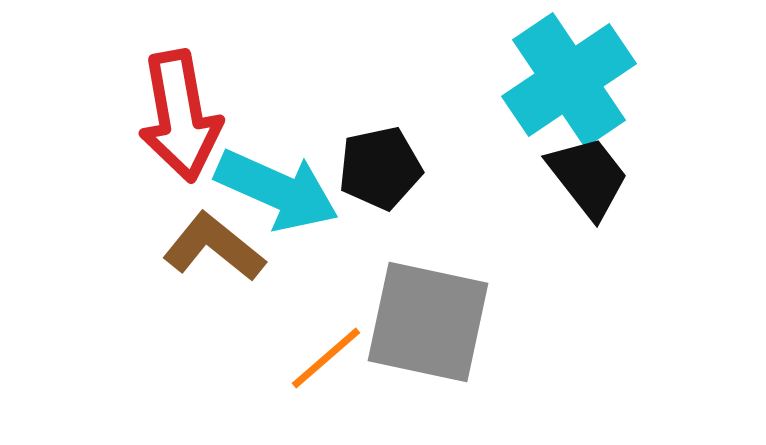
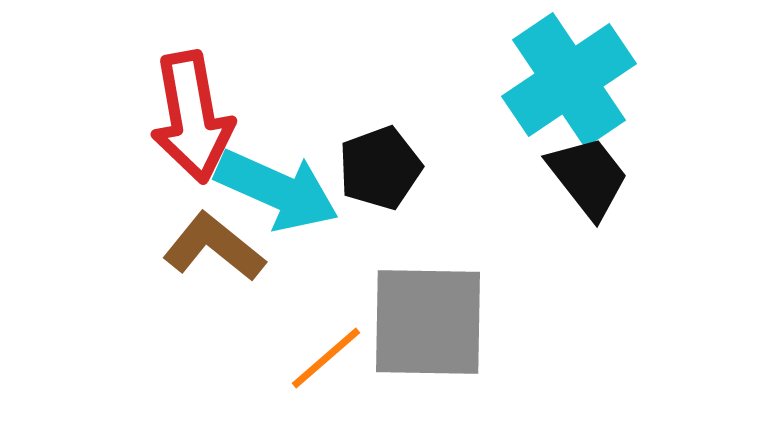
red arrow: moved 12 px right, 1 px down
black pentagon: rotated 8 degrees counterclockwise
gray square: rotated 11 degrees counterclockwise
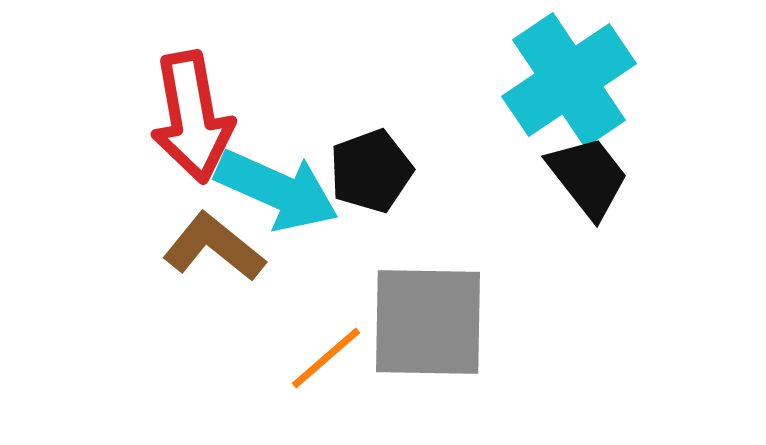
black pentagon: moved 9 px left, 3 px down
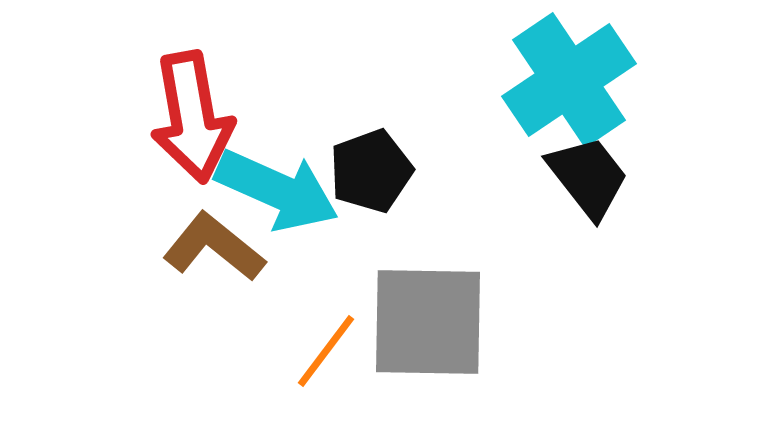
orange line: moved 7 px up; rotated 12 degrees counterclockwise
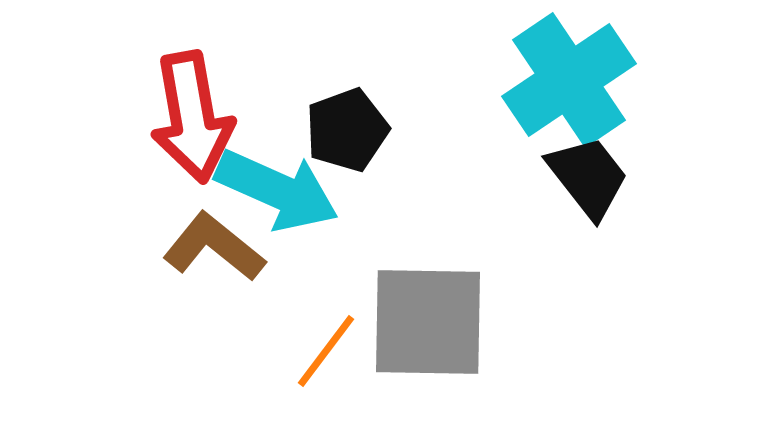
black pentagon: moved 24 px left, 41 px up
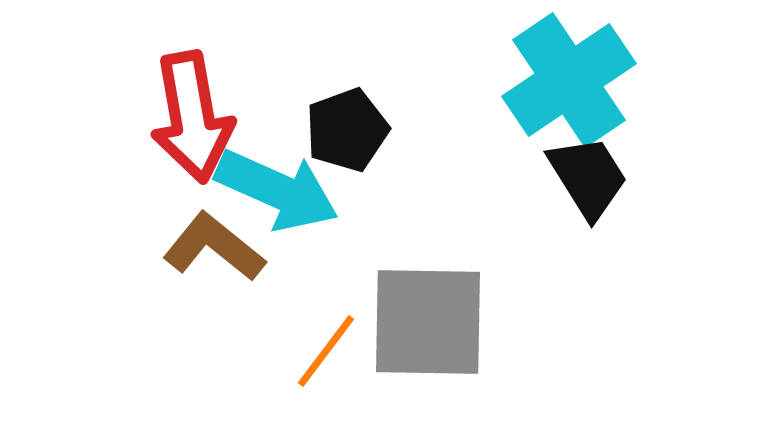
black trapezoid: rotated 6 degrees clockwise
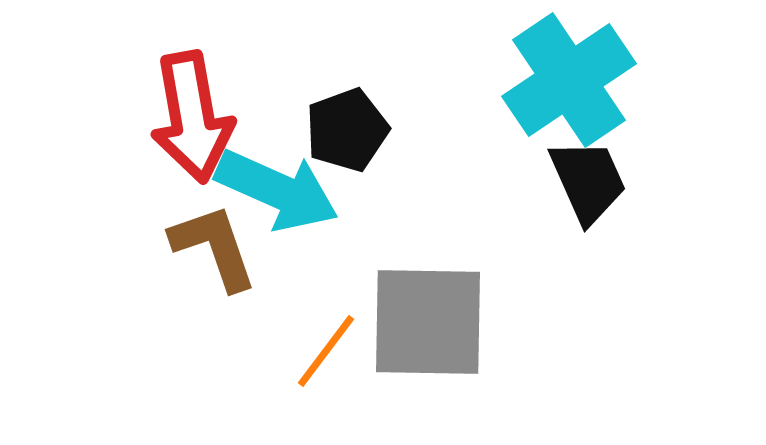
black trapezoid: moved 4 px down; rotated 8 degrees clockwise
brown L-shape: rotated 32 degrees clockwise
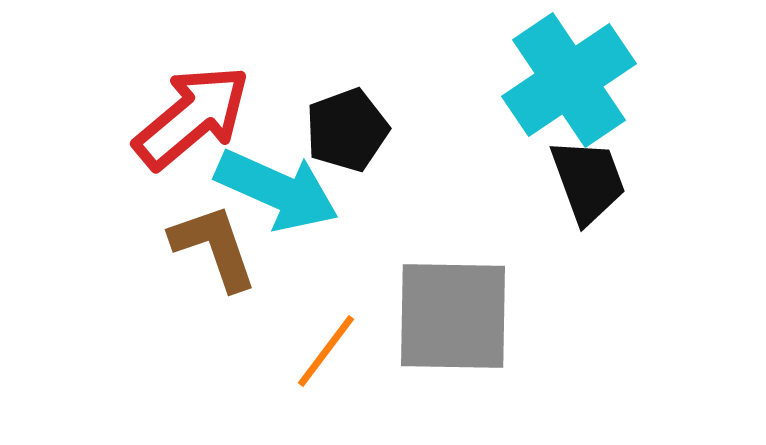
red arrow: rotated 120 degrees counterclockwise
black trapezoid: rotated 4 degrees clockwise
gray square: moved 25 px right, 6 px up
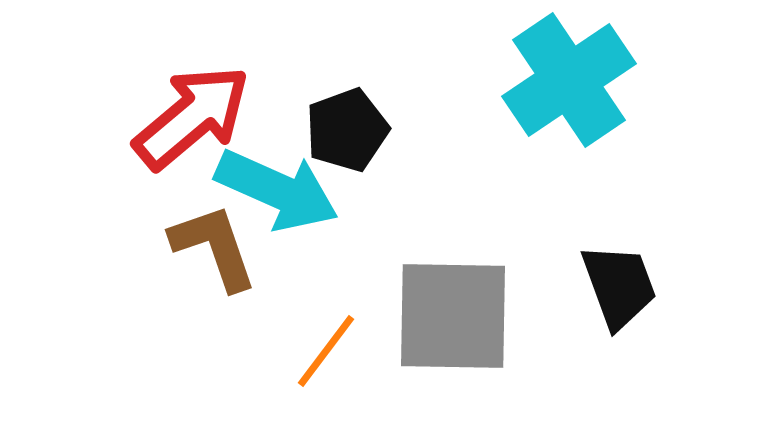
black trapezoid: moved 31 px right, 105 px down
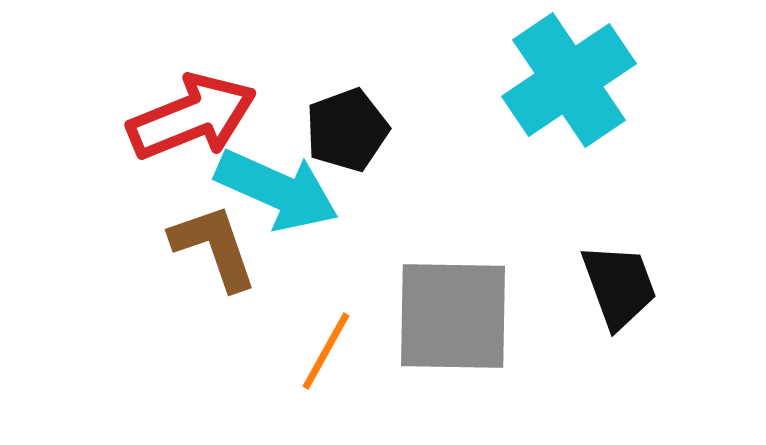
red arrow: rotated 18 degrees clockwise
orange line: rotated 8 degrees counterclockwise
